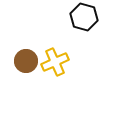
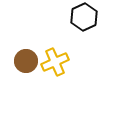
black hexagon: rotated 20 degrees clockwise
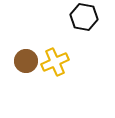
black hexagon: rotated 24 degrees counterclockwise
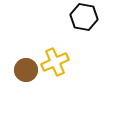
brown circle: moved 9 px down
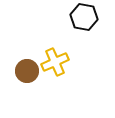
brown circle: moved 1 px right, 1 px down
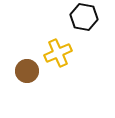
yellow cross: moved 3 px right, 9 px up
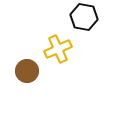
yellow cross: moved 4 px up
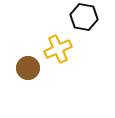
brown circle: moved 1 px right, 3 px up
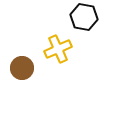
brown circle: moved 6 px left
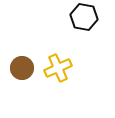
yellow cross: moved 19 px down
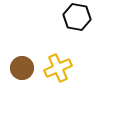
black hexagon: moved 7 px left
